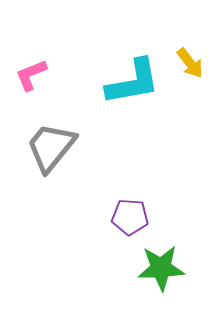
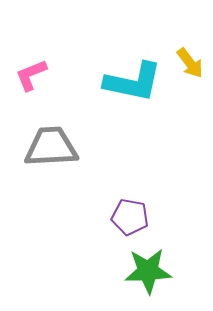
cyan L-shape: rotated 22 degrees clockwise
gray trapezoid: rotated 48 degrees clockwise
purple pentagon: rotated 6 degrees clockwise
green star: moved 13 px left, 3 px down
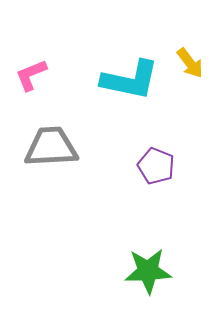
cyan L-shape: moved 3 px left, 2 px up
purple pentagon: moved 26 px right, 51 px up; rotated 12 degrees clockwise
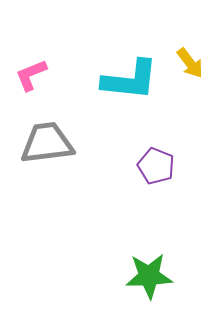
cyan L-shape: rotated 6 degrees counterclockwise
gray trapezoid: moved 4 px left, 4 px up; rotated 4 degrees counterclockwise
green star: moved 1 px right, 5 px down
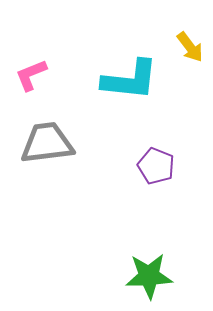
yellow arrow: moved 16 px up
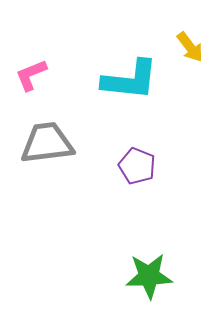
purple pentagon: moved 19 px left
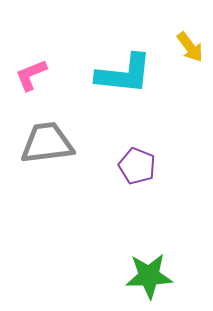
cyan L-shape: moved 6 px left, 6 px up
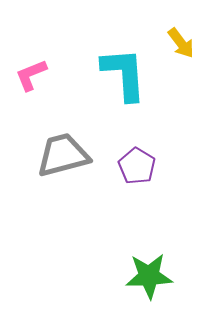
yellow arrow: moved 9 px left, 4 px up
cyan L-shape: rotated 100 degrees counterclockwise
gray trapezoid: moved 16 px right, 12 px down; rotated 8 degrees counterclockwise
purple pentagon: rotated 9 degrees clockwise
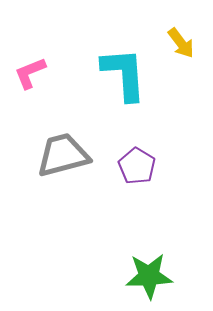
pink L-shape: moved 1 px left, 2 px up
